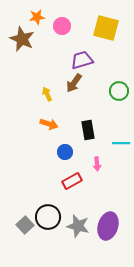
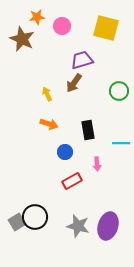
black circle: moved 13 px left
gray square: moved 8 px left, 3 px up; rotated 12 degrees clockwise
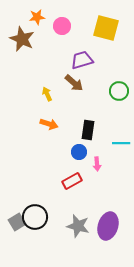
brown arrow: rotated 84 degrees counterclockwise
black rectangle: rotated 18 degrees clockwise
blue circle: moved 14 px right
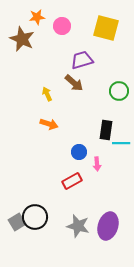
black rectangle: moved 18 px right
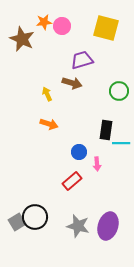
orange star: moved 7 px right, 5 px down
brown arrow: moved 2 px left; rotated 24 degrees counterclockwise
red rectangle: rotated 12 degrees counterclockwise
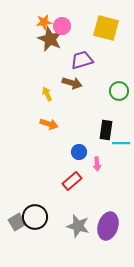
brown star: moved 28 px right
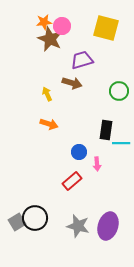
black circle: moved 1 px down
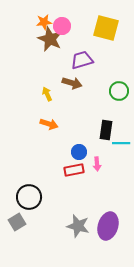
red rectangle: moved 2 px right, 11 px up; rotated 30 degrees clockwise
black circle: moved 6 px left, 21 px up
